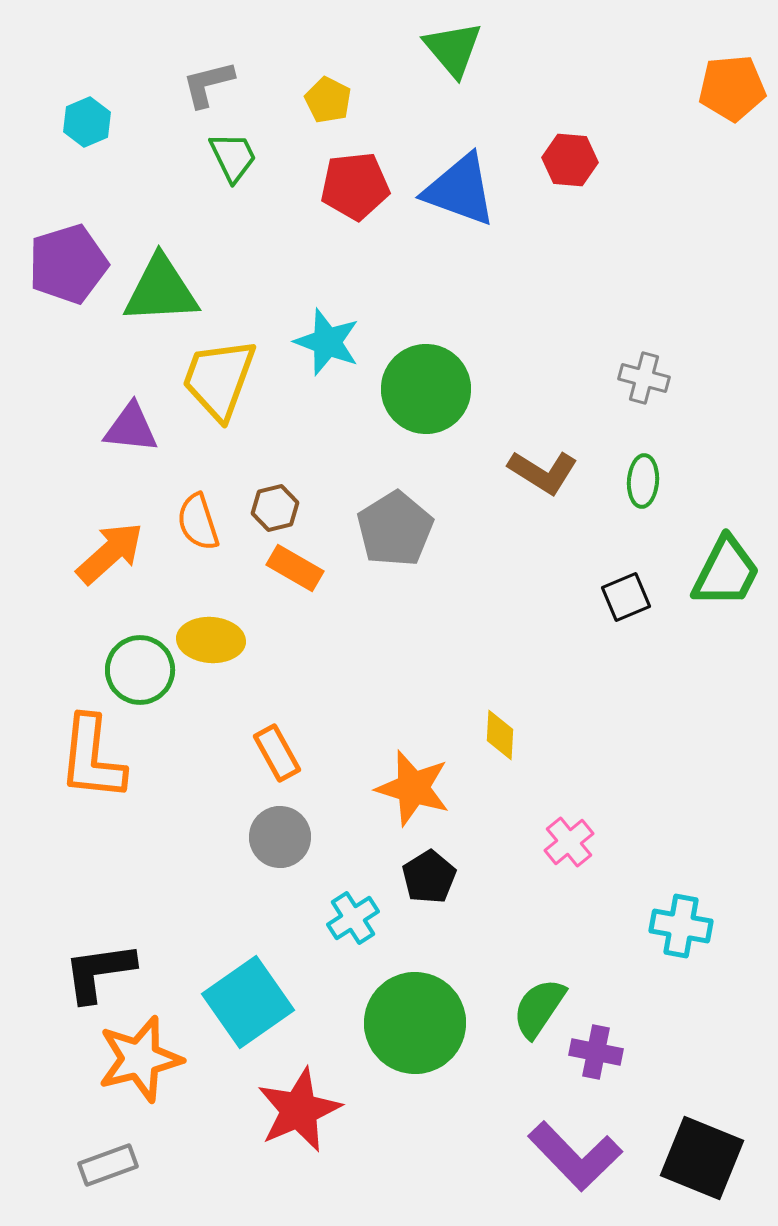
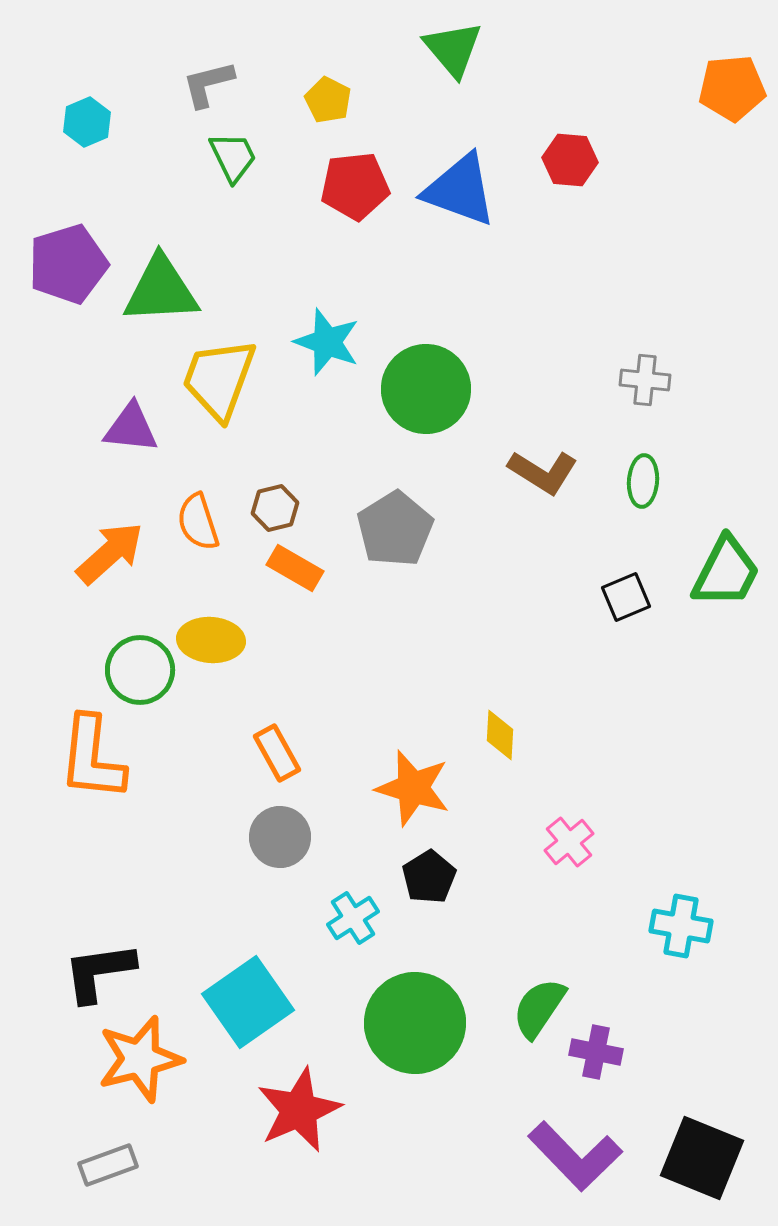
gray cross at (644, 378): moved 1 px right, 2 px down; rotated 9 degrees counterclockwise
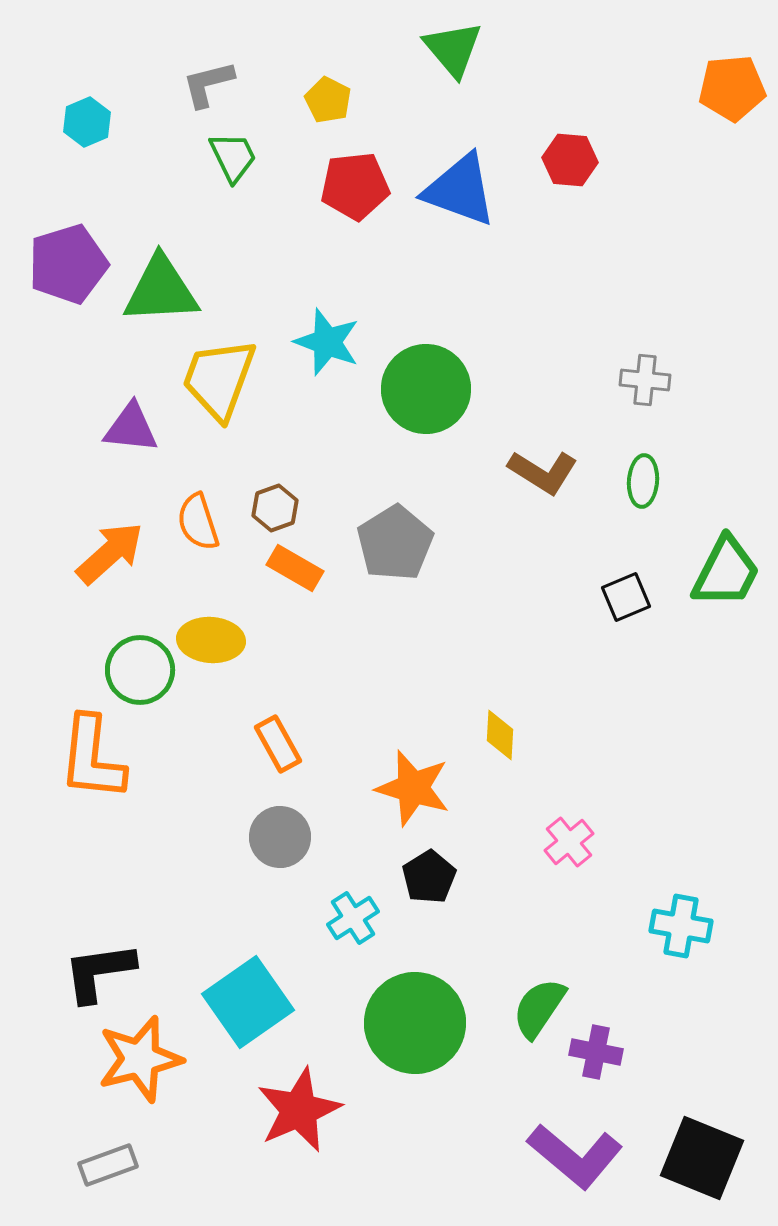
brown hexagon at (275, 508): rotated 6 degrees counterclockwise
gray pentagon at (395, 529): moved 14 px down
orange rectangle at (277, 753): moved 1 px right, 9 px up
purple L-shape at (575, 1156): rotated 6 degrees counterclockwise
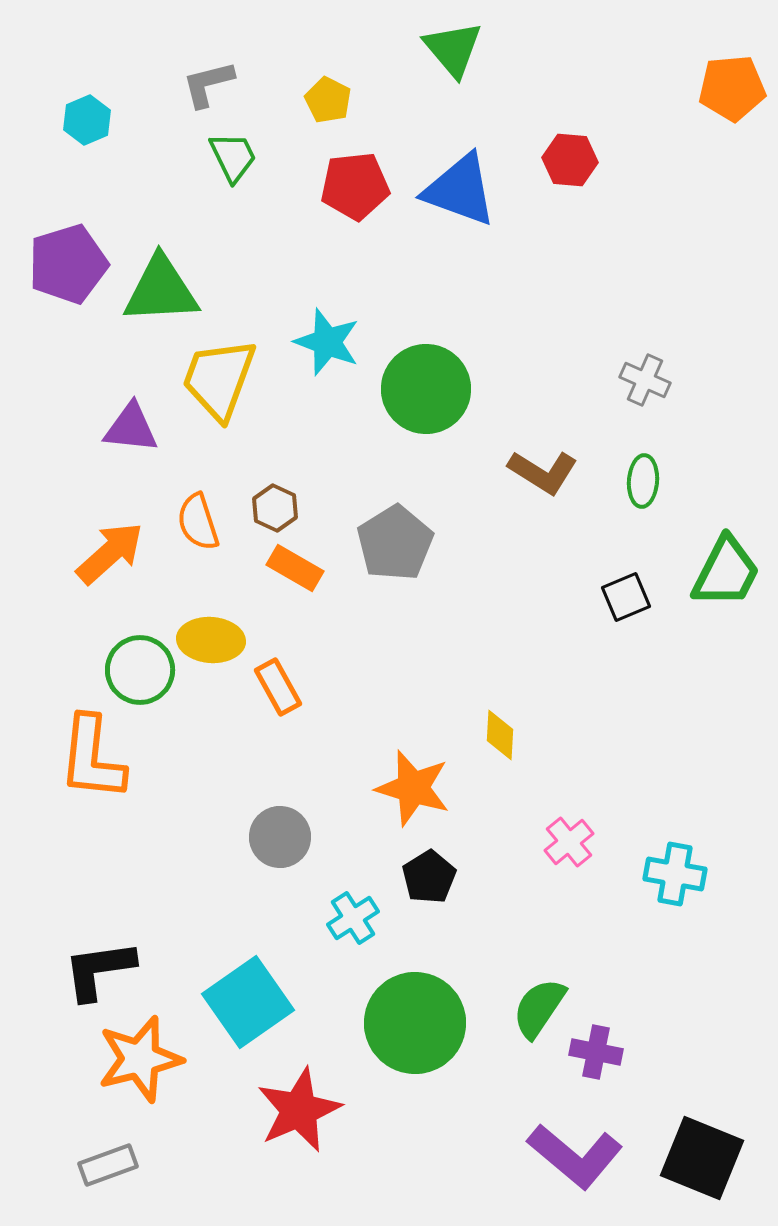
cyan hexagon at (87, 122): moved 2 px up
gray cross at (645, 380): rotated 18 degrees clockwise
brown hexagon at (275, 508): rotated 15 degrees counterclockwise
orange rectangle at (278, 744): moved 57 px up
cyan cross at (681, 926): moved 6 px left, 52 px up
black L-shape at (99, 972): moved 2 px up
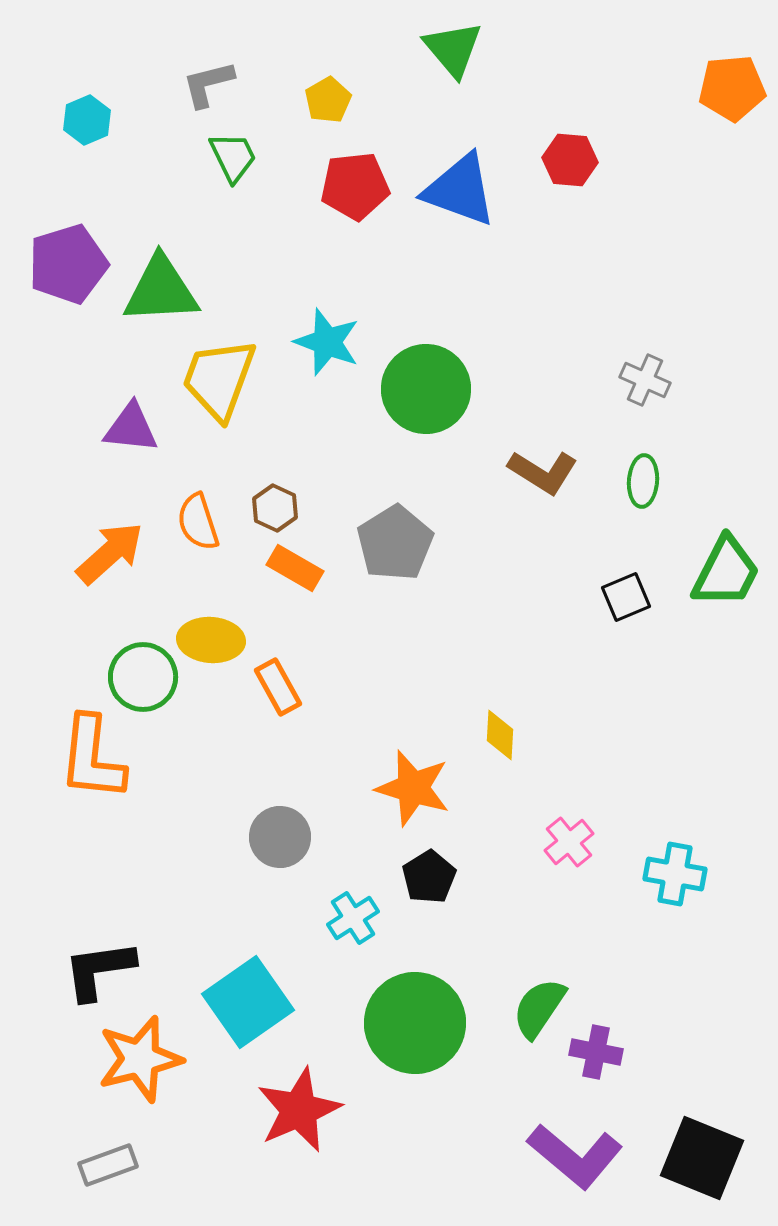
yellow pentagon at (328, 100): rotated 15 degrees clockwise
green circle at (140, 670): moved 3 px right, 7 px down
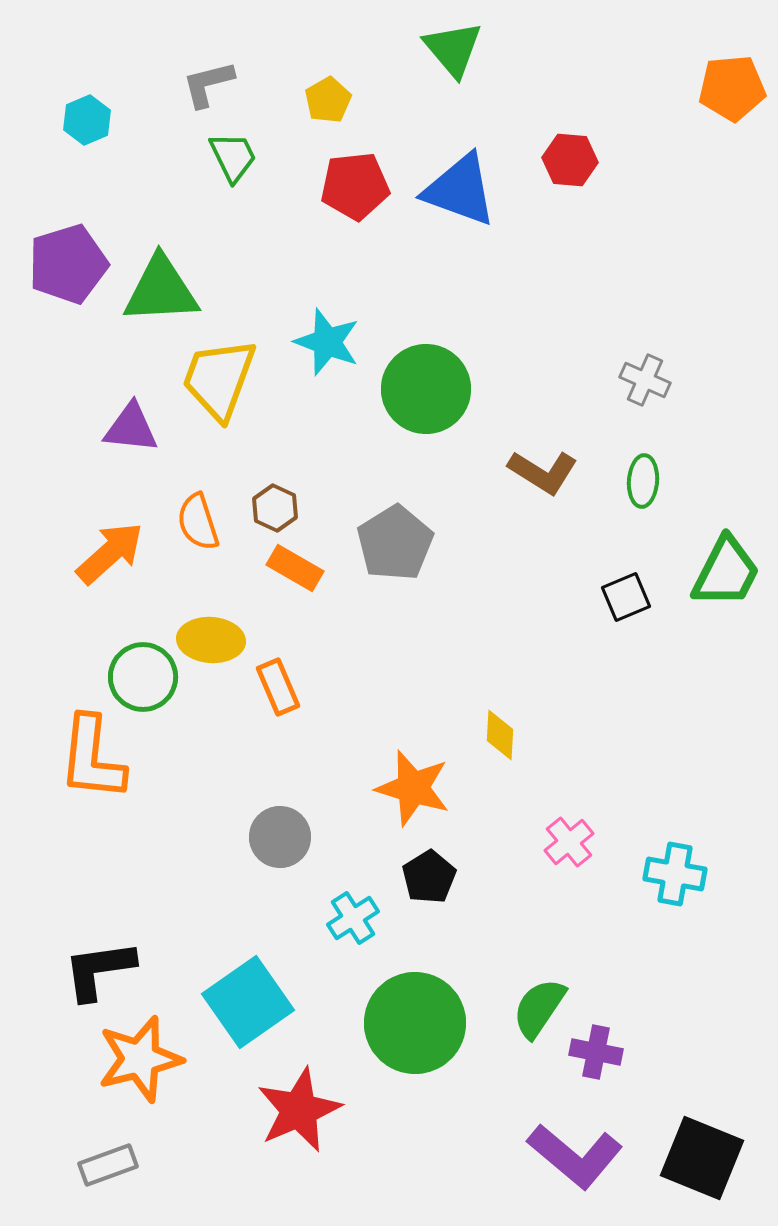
orange rectangle at (278, 687): rotated 6 degrees clockwise
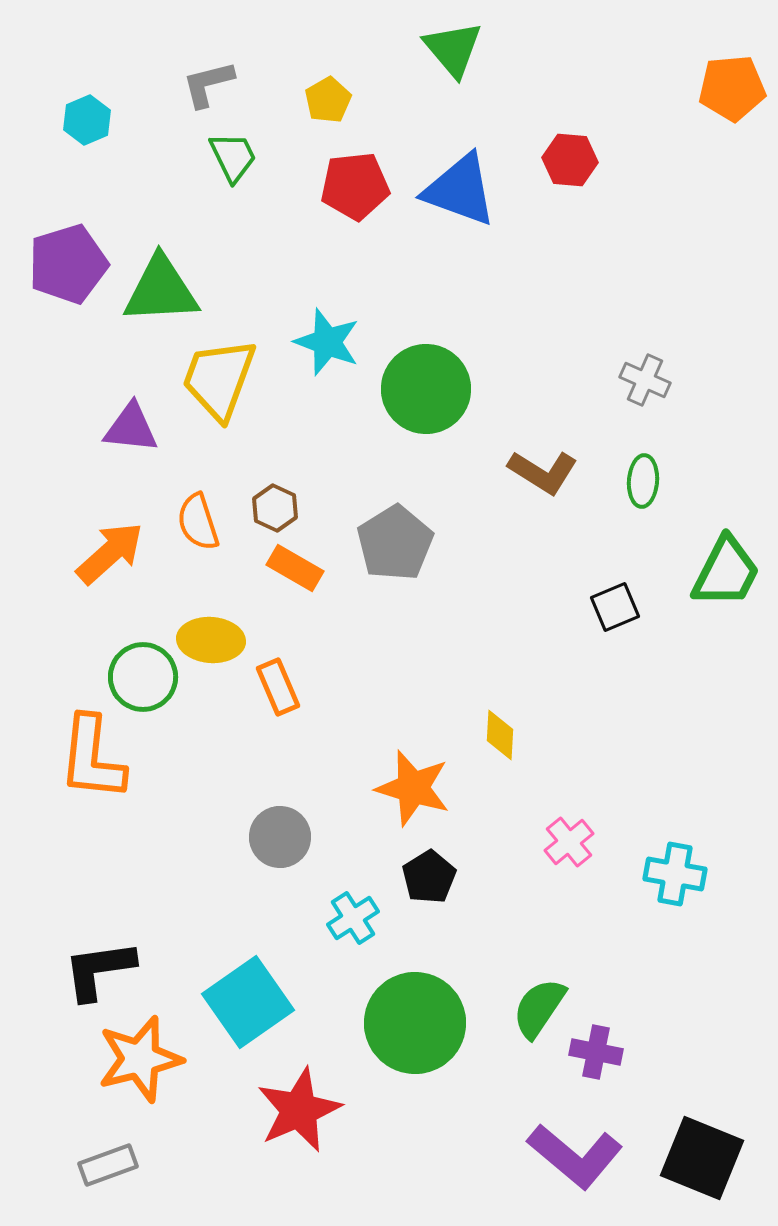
black square at (626, 597): moved 11 px left, 10 px down
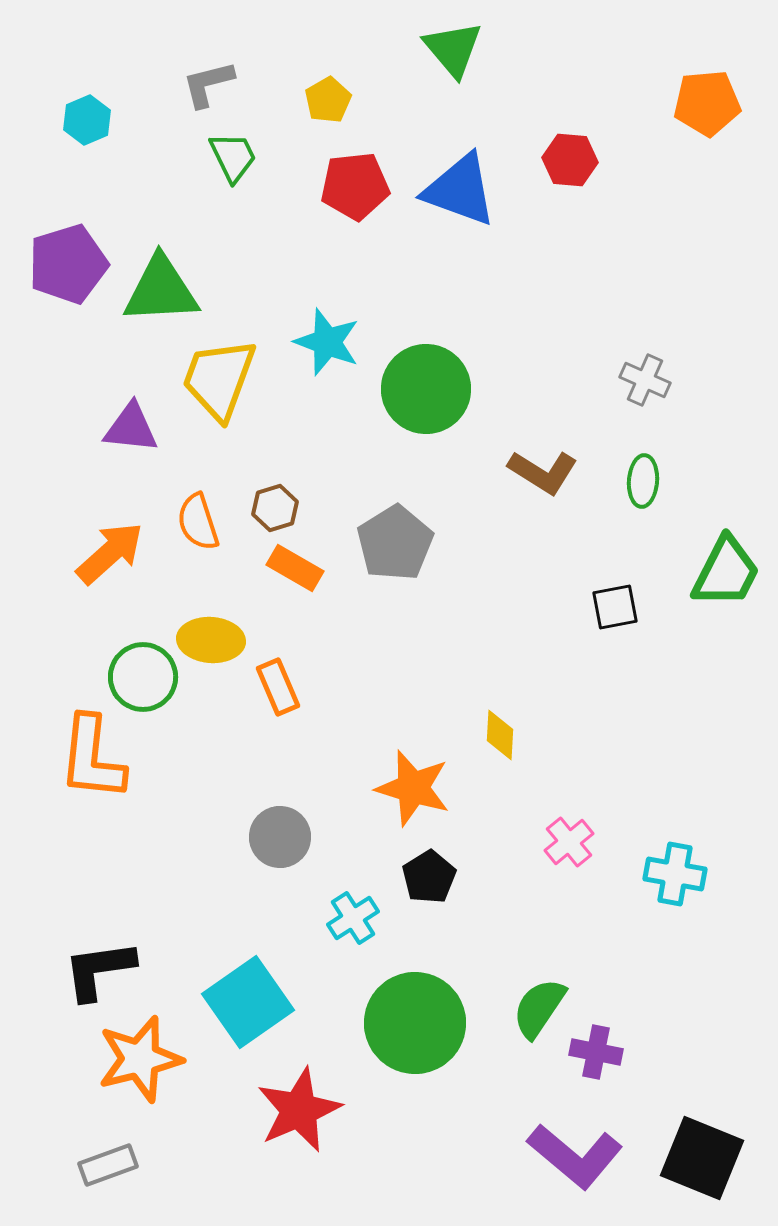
orange pentagon at (732, 88): moved 25 px left, 15 px down
brown hexagon at (275, 508): rotated 18 degrees clockwise
black square at (615, 607): rotated 12 degrees clockwise
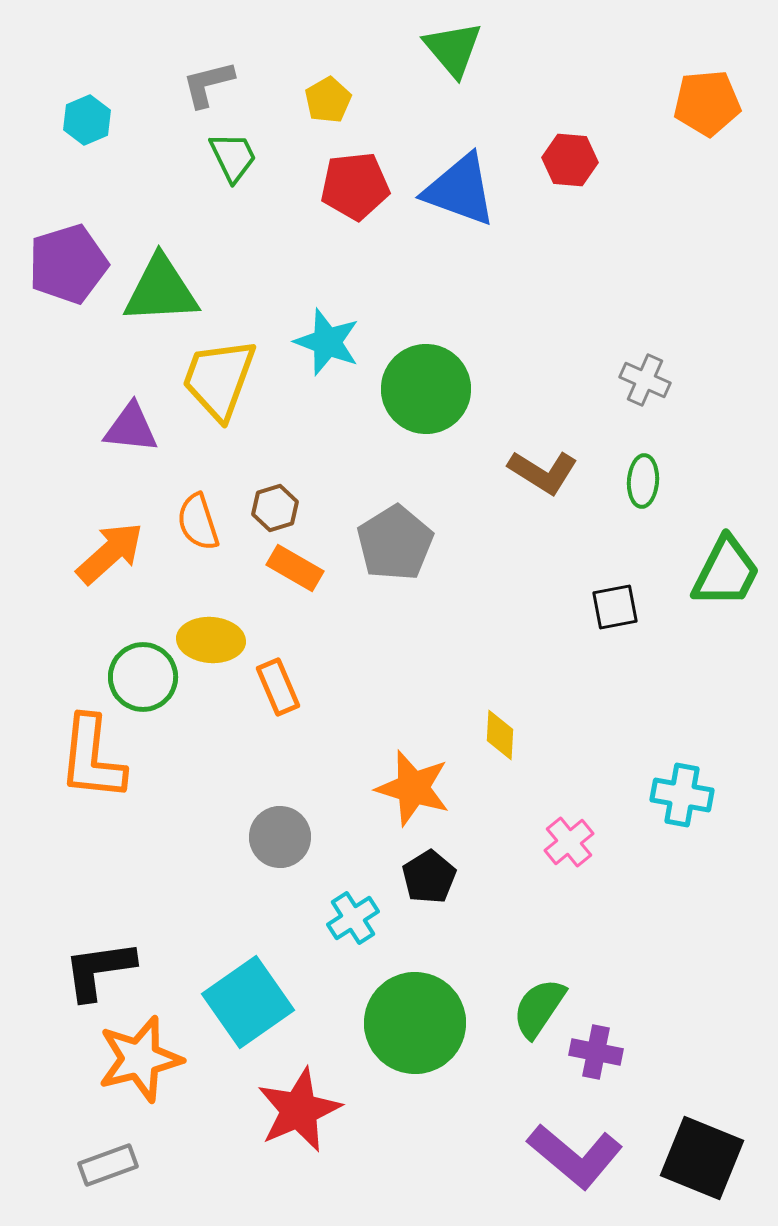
cyan cross at (675, 874): moved 7 px right, 79 px up
